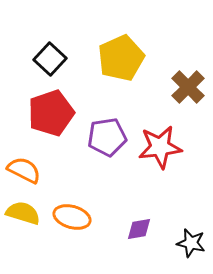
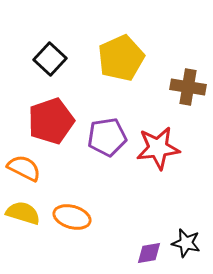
brown cross: rotated 36 degrees counterclockwise
red pentagon: moved 8 px down
red star: moved 2 px left, 1 px down
orange semicircle: moved 2 px up
purple diamond: moved 10 px right, 24 px down
black star: moved 5 px left
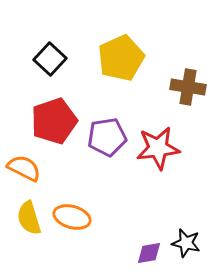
red pentagon: moved 3 px right
yellow semicircle: moved 6 px right, 5 px down; rotated 124 degrees counterclockwise
